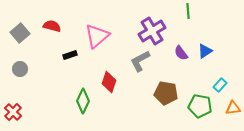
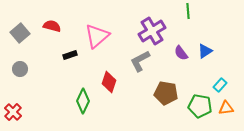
orange triangle: moved 7 px left
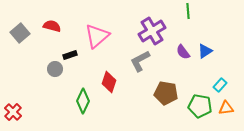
purple semicircle: moved 2 px right, 1 px up
gray circle: moved 35 px right
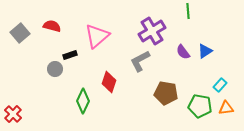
red cross: moved 2 px down
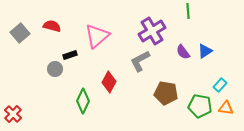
red diamond: rotated 10 degrees clockwise
orange triangle: rotated 14 degrees clockwise
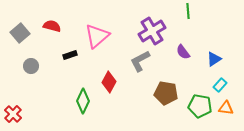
blue triangle: moved 9 px right, 8 px down
gray circle: moved 24 px left, 3 px up
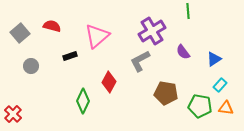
black rectangle: moved 1 px down
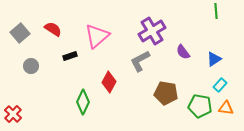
green line: moved 28 px right
red semicircle: moved 1 px right, 3 px down; rotated 18 degrees clockwise
green diamond: moved 1 px down
